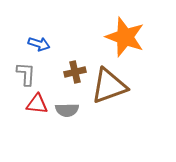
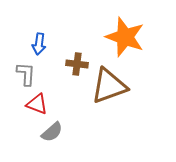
blue arrow: rotated 80 degrees clockwise
brown cross: moved 2 px right, 8 px up; rotated 20 degrees clockwise
red triangle: rotated 15 degrees clockwise
gray semicircle: moved 15 px left, 22 px down; rotated 40 degrees counterclockwise
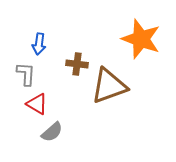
orange star: moved 16 px right, 2 px down
red triangle: rotated 10 degrees clockwise
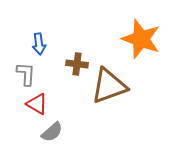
blue arrow: rotated 15 degrees counterclockwise
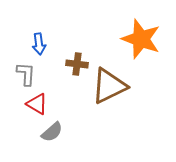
brown triangle: rotated 6 degrees counterclockwise
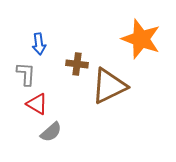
gray semicircle: moved 1 px left
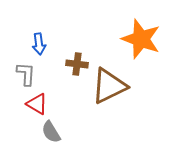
gray semicircle: rotated 100 degrees clockwise
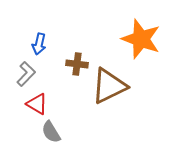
blue arrow: rotated 20 degrees clockwise
gray L-shape: rotated 40 degrees clockwise
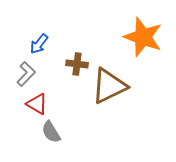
orange star: moved 2 px right, 2 px up
blue arrow: rotated 25 degrees clockwise
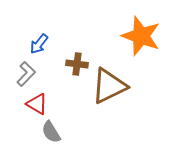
orange star: moved 2 px left, 1 px up
